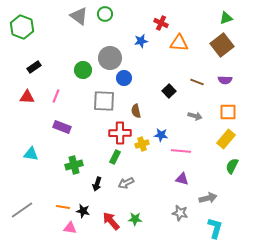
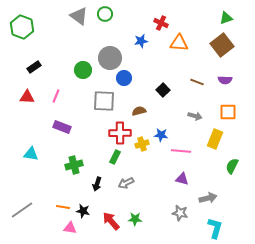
black square at (169, 91): moved 6 px left, 1 px up
brown semicircle at (136, 111): moved 3 px right; rotated 88 degrees clockwise
yellow rectangle at (226, 139): moved 11 px left; rotated 18 degrees counterclockwise
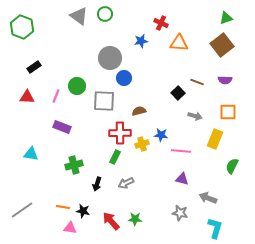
green circle at (83, 70): moved 6 px left, 16 px down
black square at (163, 90): moved 15 px right, 3 px down
gray arrow at (208, 198): rotated 144 degrees counterclockwise
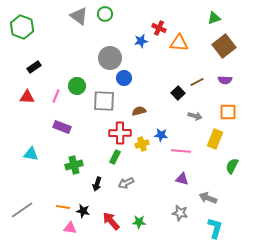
green triangle at (226, 18): moved 12 px left
red cross at (161, 23): moved 2 px left, 5 px down
brown square at (222, 45): moved 2 px right, 1 px down
brown line at (197, 82): rotated 48 degrees counterclockwise
green star at (135, 219): moved 4 px right, 3 px down
